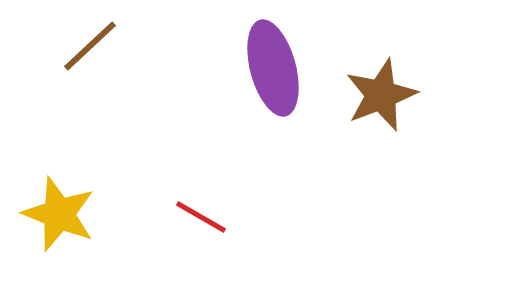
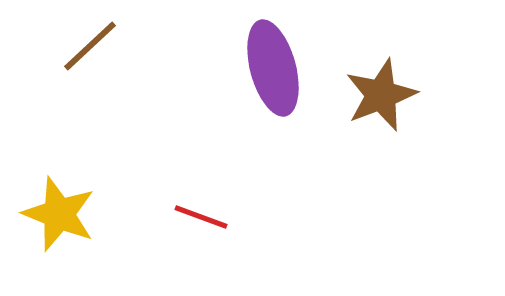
red line: rotated 10 degrees counterclockwise
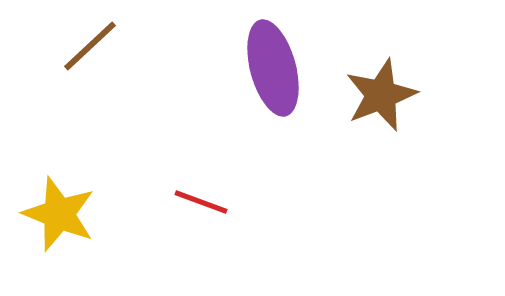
red line: moved 15 px up
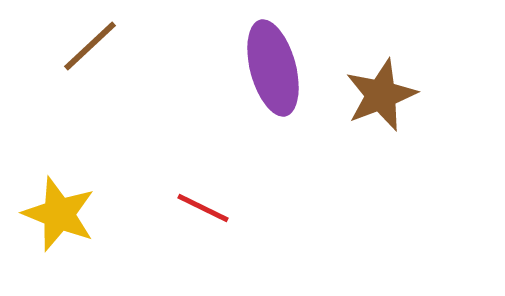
red line: moved 2 px right, 6 px down; rotated 6 degrees clockwise
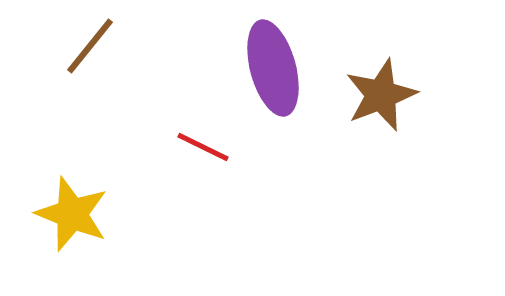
brown line: rotated 8 degrees counterclockwise
red line: moved 61 px up
yellow star: moved 13 px right
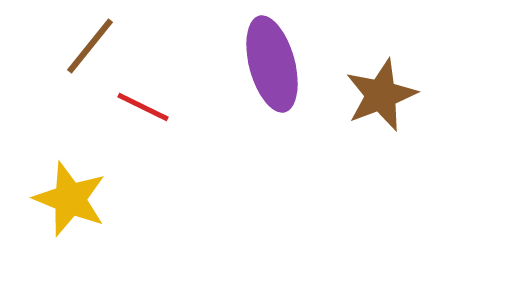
purple ellipse: moved 1 px left, 4 px up
red line: moved 60 px left, 40 px up
yellow star: moved 2 px left, 15 px up
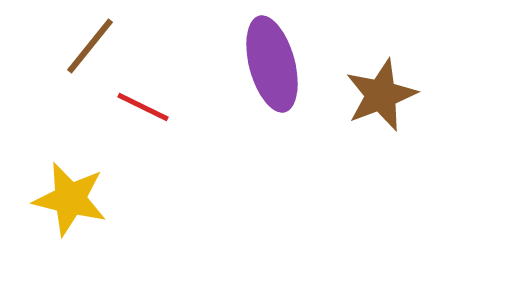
yellow star: rotated 8 degrees counterclockwise
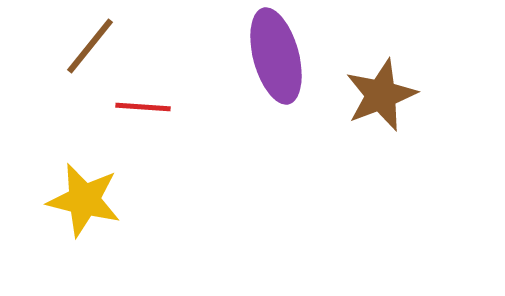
purple ellipse: moved 4 px right, 8 px up
red line: rotated 22 degrees counterclockwise
yellow star: moved 14 px right, 1 px down
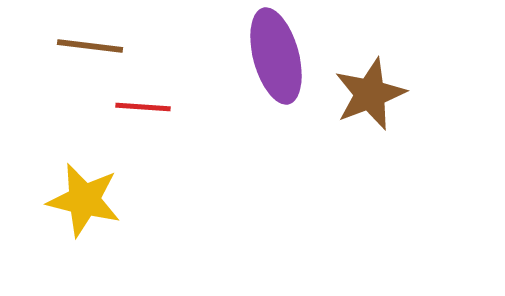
brown line: rotated 58 degrees clockwise
brown star: moved 11 px left, 1 px up
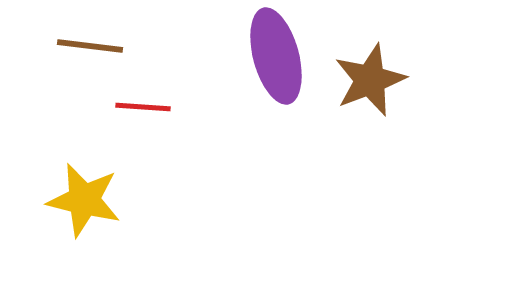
brown star: moved 14 px up
